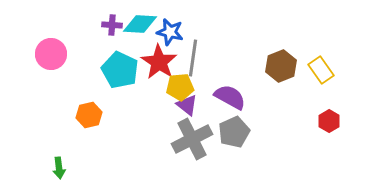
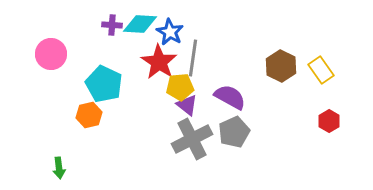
blue star: rotated 16 degrees clockwise
brown hexagon: rotated 12 degrees counterclockwise
cyan pentagon: moved 16 px left, 14 px down
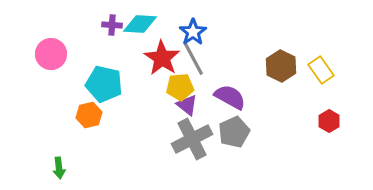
blue star: moved 23 px right; rotated 8 degrees clockwise
gray line: rotated 36 degrees counterclockwise
red star: moved 3 px right, 4 px up
cyan pentagon: rotated 12 degrees counterclockwise
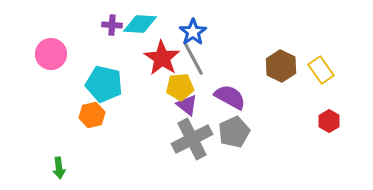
orange hexagon: moved 3 px right
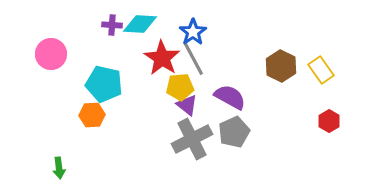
orange hexagon: rotated 10 degrees clockwise
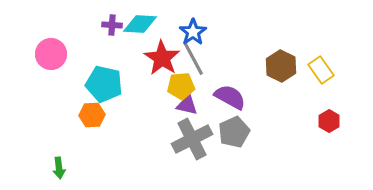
yellow pentagon: moved 1 px right, 1 px up
purple triangle: rotated 25 degrees counterclockwise
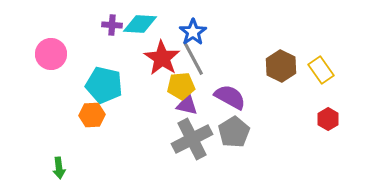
cyan pentagon: moved 1 px down
red hexagon: moved 1 px left, 2 px up
gray pentagon: rotated 8 degrees counterclockwise
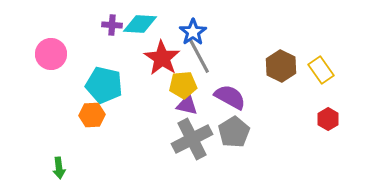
gray line: moved 6 px right, 2 px up
yellow pentagon: moved 2 px right, 1 px up
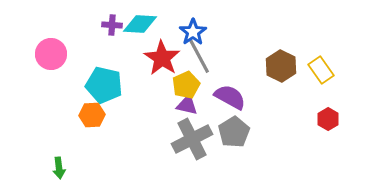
yellow pentagon: moved 3 px right; rotated 20 degrees counterclockwise
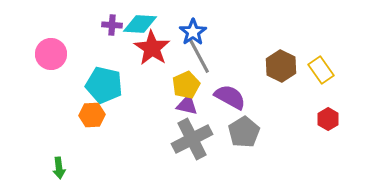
red star: moved 10 px left, 10 px up
gray pentagon: moved 10 px right
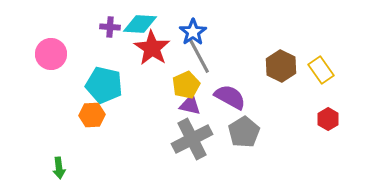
purple cross: moved 2 px left, 2 px down
purple triangle: moved 3 px right
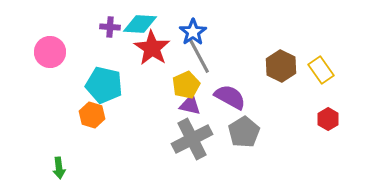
pink circle: moved 1 px left, 2 px up
orange hexagon: rotated 20 degrees clockwise
